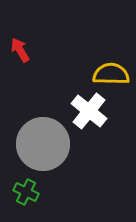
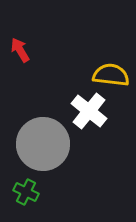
yellow semicircle: moved 1 px down; rotated 6 degrees clockwise
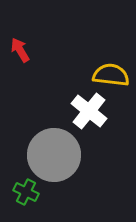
gray circle: moved 11 px right, 11 px down
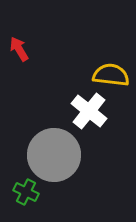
red arrow: moved 1 px left, 1 px up
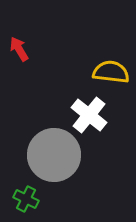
yellow semicircle: moved 3 px up
white cross: moved 4 px down
green cross: moved 7 px down
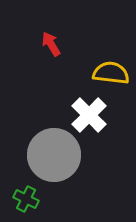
red arrow: moved 32 px right, 5 px up
yellow semicircle: moved 1 px down
white cross: rotated 6 degrees clockwise
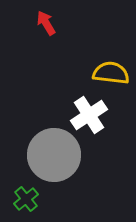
red arrow: moved 5 px left, 21 px up
white cross: rotated 12 degrees clockwise
green cross: rotated 25 degrees clockwise
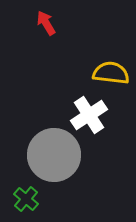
green cross: rotated 10 degrees counterclockwise
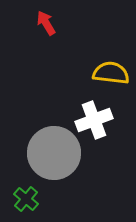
white cross: moved 5 px right, 5 px down; rotated 12 degrees clockwise
gray circle: moved 2 px up
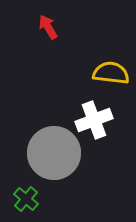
red arrow: moved 2 px right, 4 px down
